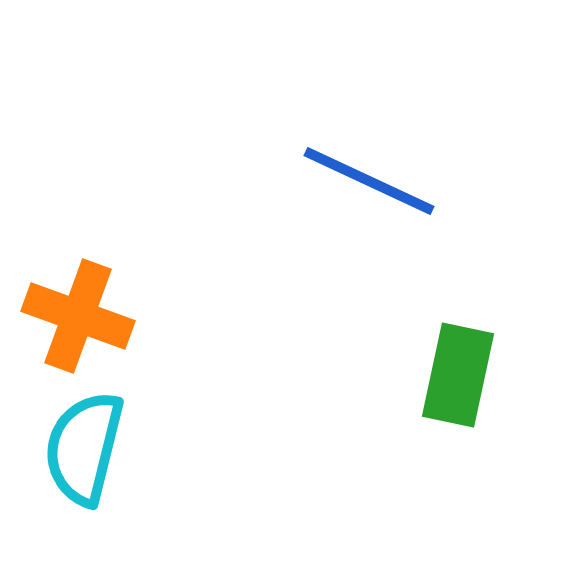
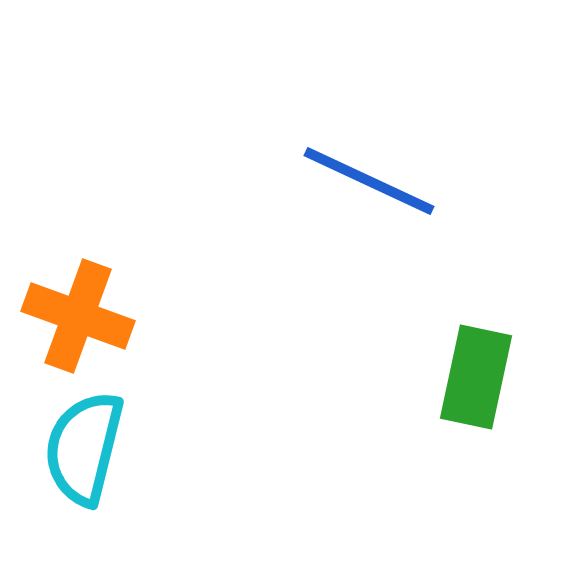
green rectangle: moved 18 px right, 2 px down
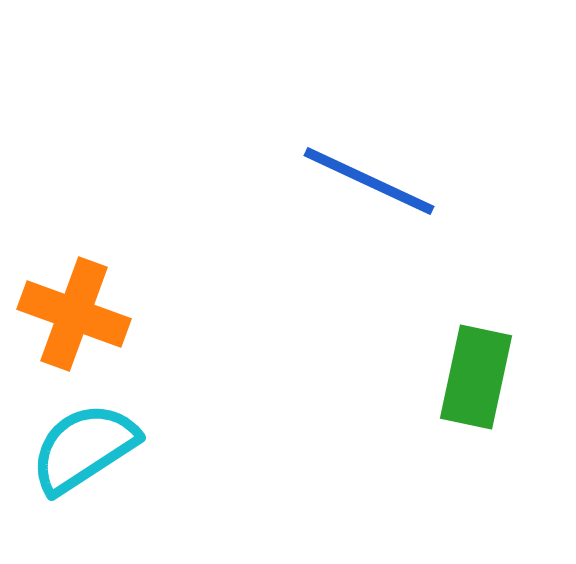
orange cross: moved 4 px left, 2 px up
cyan semicircle: rotated 43 degrees clockwise
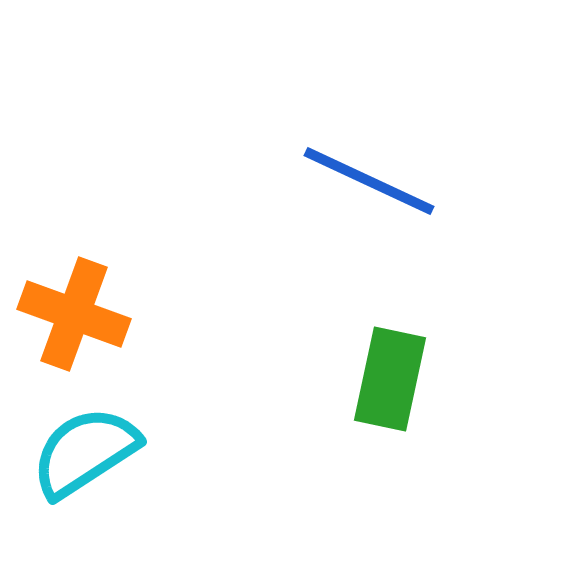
green rectangle: moved 86 px left, 2 px down
cyan semicircle: moved 1 px right, 4 px down
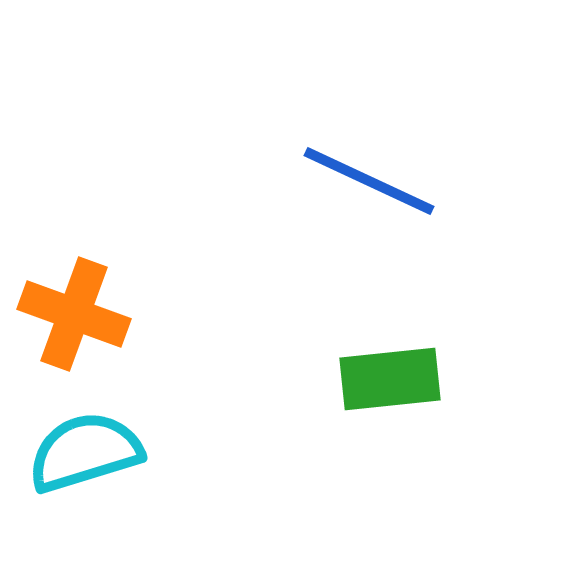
green rectangle: rotated 72 degrees clockwise
cyan semicircle: rotated 16 degrees clockwise
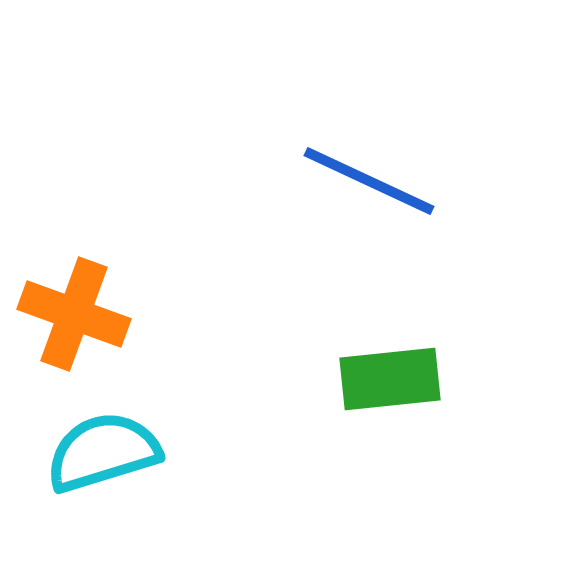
cyan semicircle: moved 18 px right
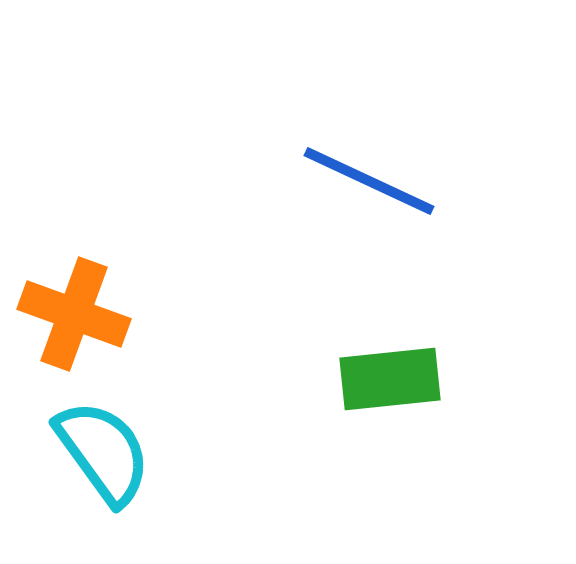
cyan semicircle: rotated 71 degrees clockwise
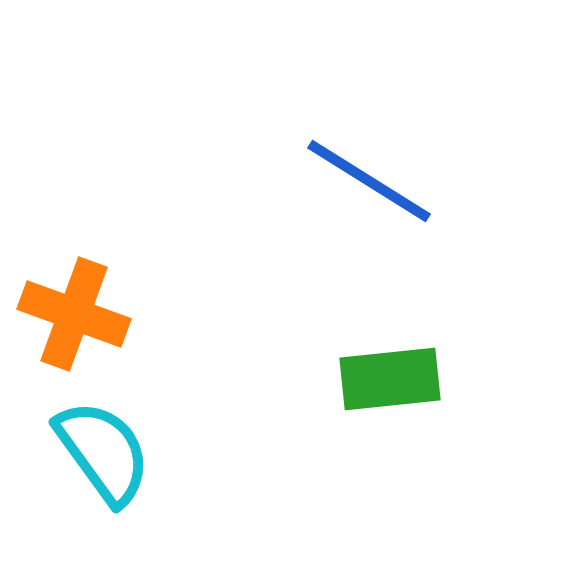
blue line: rotated 7 degrees clockwise
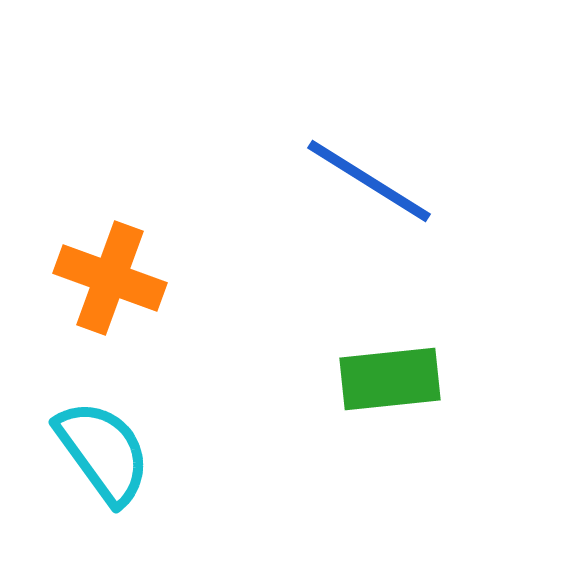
orange cross: moved 36 px right, 36 px up
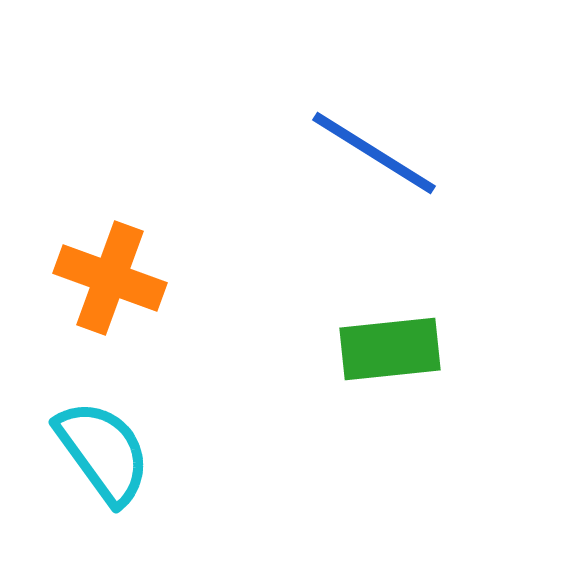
blue line: moved 5 px right, 28 px up
green rectangle: moved 30 px up
